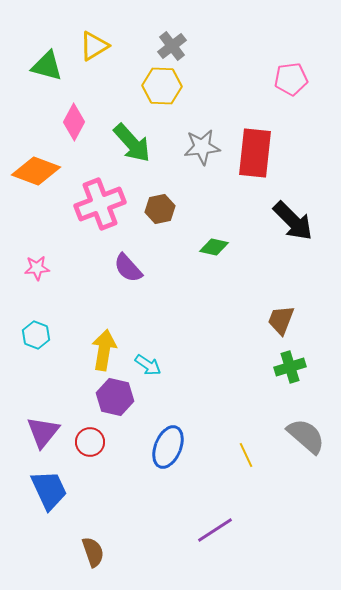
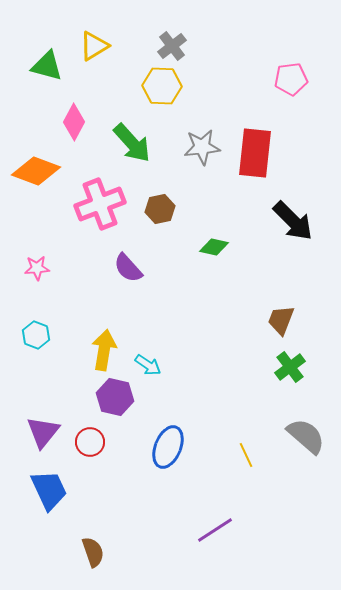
green cross: rotated 20 degrees counterclockwise
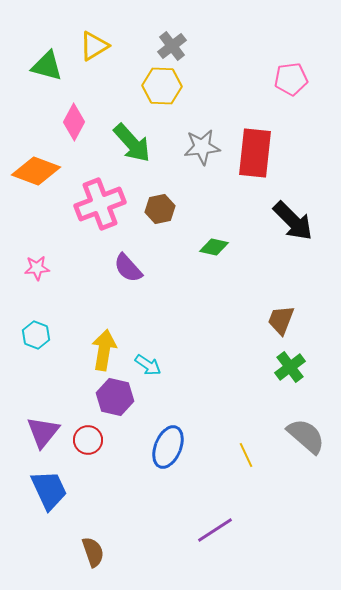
red circle: moved 2 px left, 2 px up
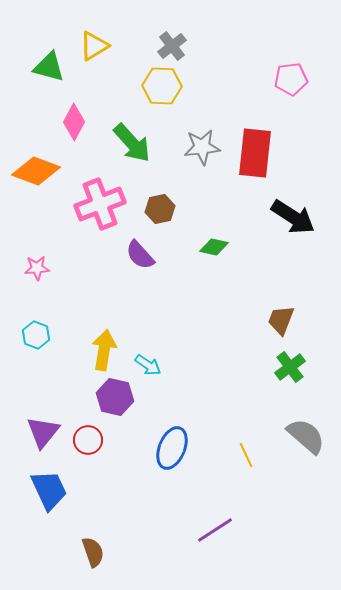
green triangle: moved 2 px right, 1 px down
black arrow: moved 4 px up; rotated 12 degrees counterclockwise
purple semicircle: moved 12 px right, 13 px up
blue ellipse: moved 4 px right, 1 px down
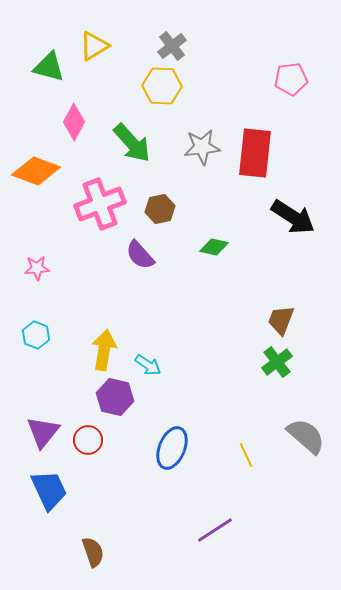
green cross: moved 13 px left, 5 px up
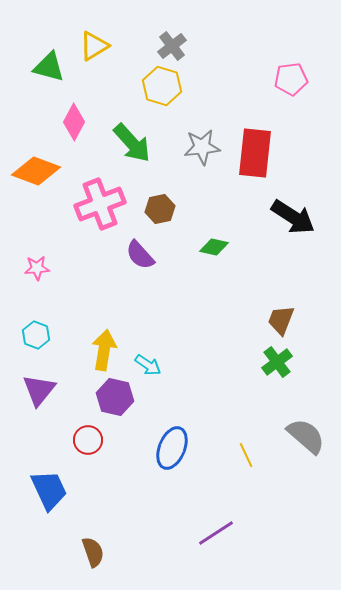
yellow hexagon: rotated 15 degrees clockwise
purple triangle: moved 4 px left, 42 px up
purple line: moved 1 px right, 3 px down
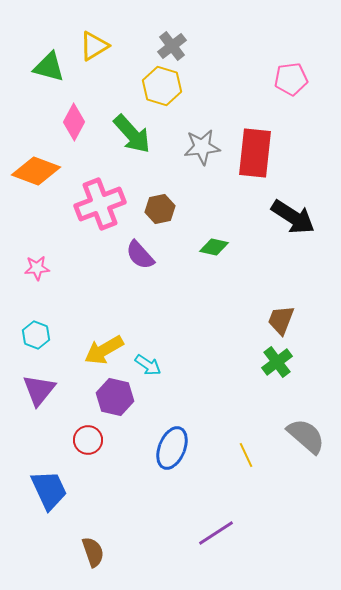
green arrow: moved 9 px up
yellow arrow: rotated 129 degrees counterclockwise
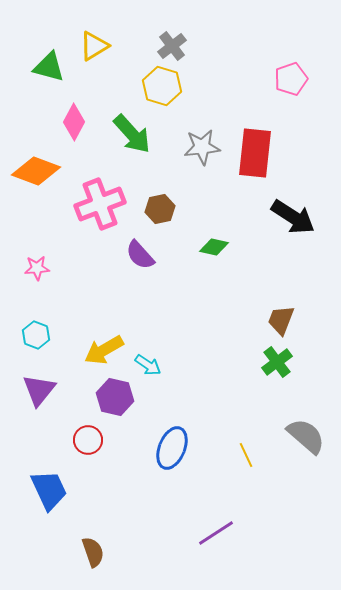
pink pentagon: rotated 12 degrees counterclockwise
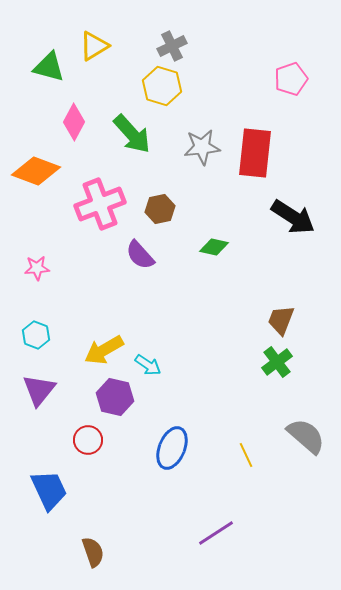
gray cross: rotated 12 degrees clockwise
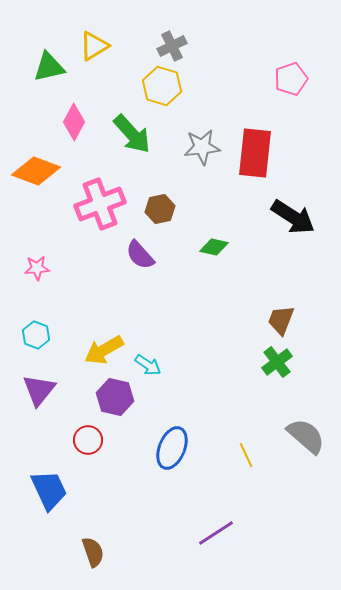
green triangle: rotated 28 degrees counterclockwise
